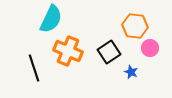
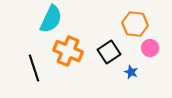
orange hexagon: moved 2 px up
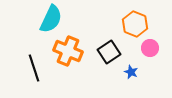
orange hexagon: rotated 15 degrees clockwise
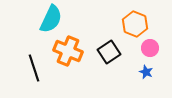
blue star: moved 15 px right
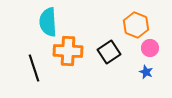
cyan semicircle: moved 3 px left, 3 px down; rotated 152 degrees clockwise
orange hexagon: moved 1 px right, 1 px down
orange cross: rotated 20 degrees counterclockwise
